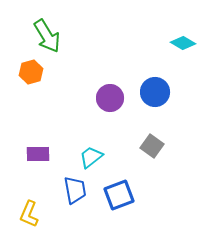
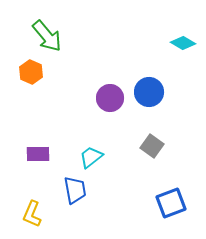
green arrow: rotated 8 degrees counterclockwise
orange hexagon: rotated 20 degrees counterclockwise
blue circle: moved 6 px left
blue square: moved 52 px right, 8 px down
yellow L-shape: moved 3 px right
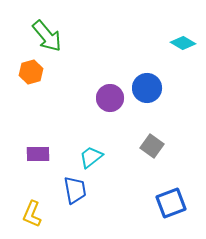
orange hexagon: rotated 20 degrees clockwise
blue circle: moved 2 px left, 4 px up
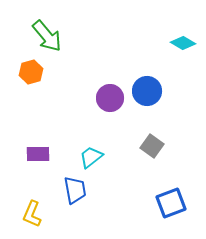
blue circle: moved 3 px down
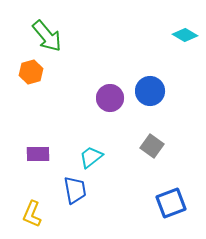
cyan diamond: moved 2 px right, 8 px up
blue circle: moved 3 px right
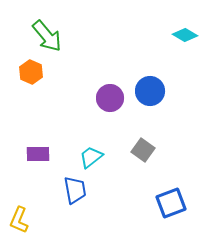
orange hexagon: rotated 20 degrees counterclockwise
gray square: moved 9 px left, 4 px down
yellow L-shape: moved 13 px left, 6 px down
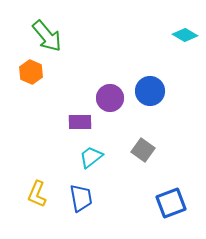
purple rectangle: moved 42 px right, 32 px up
blue trapezoid: moved 6 px right, 8 px down
yellow L-shape: moved 18 px right, 26 px up
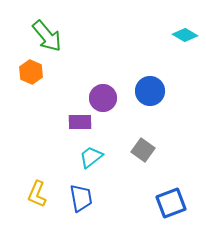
purple circle: moved 7 px left
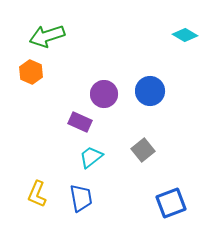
green arrow: rotated 112 degrees clockwise
purple circle: moved 1 px right, 4 px up
purple rectangle: rotated 25 degrees clockwise
gray square: rotated 15 degrees clockwise
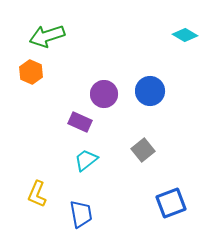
cyan trapezoid: moved 5 px left, 3 px down
blue trapezoid: moved 16 px down
